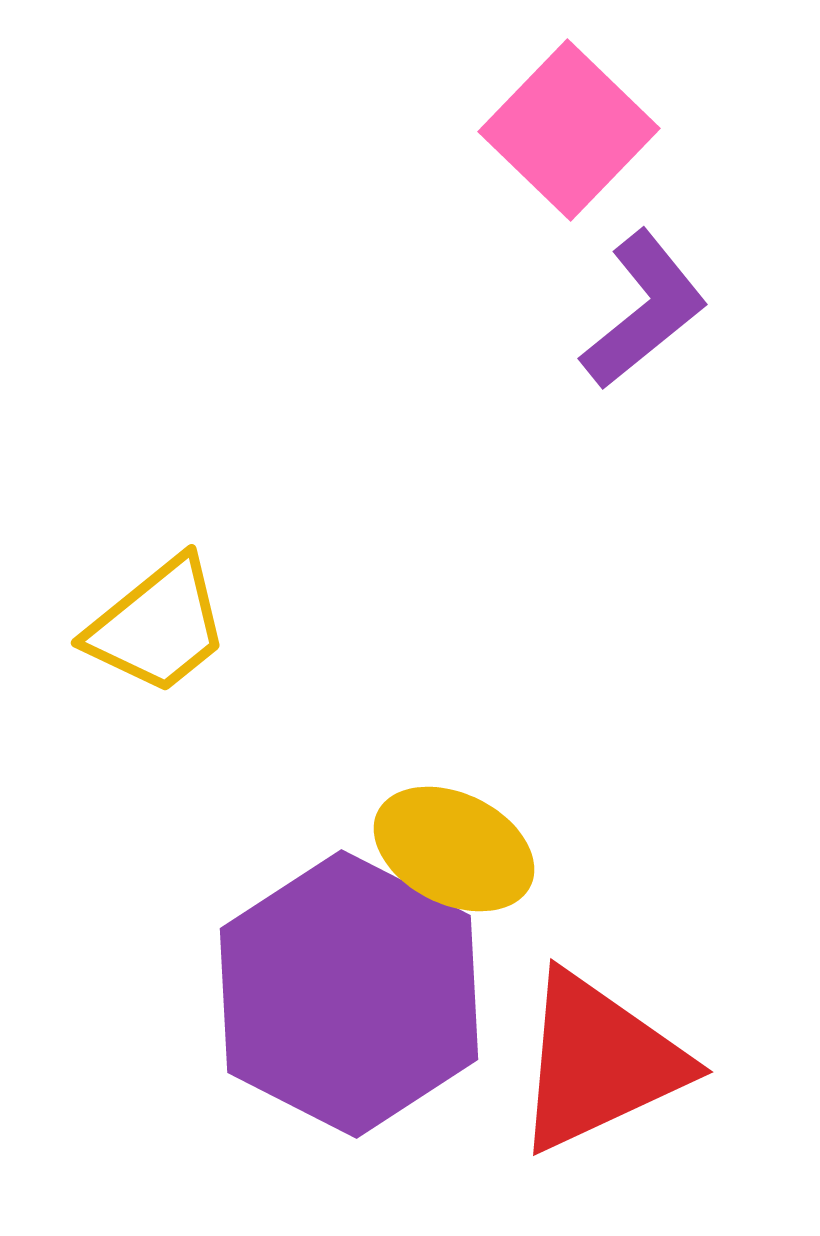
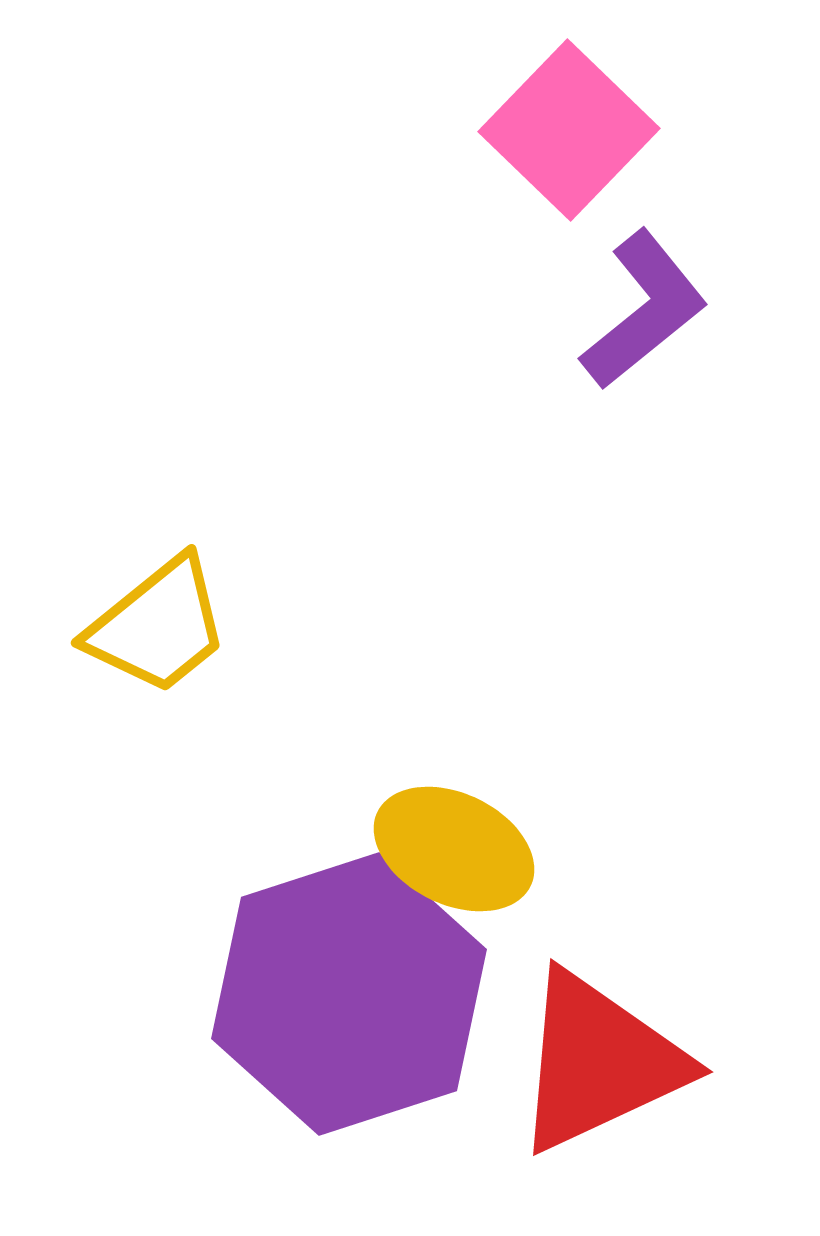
purple hexagon: rotated 15 degrees clockwise
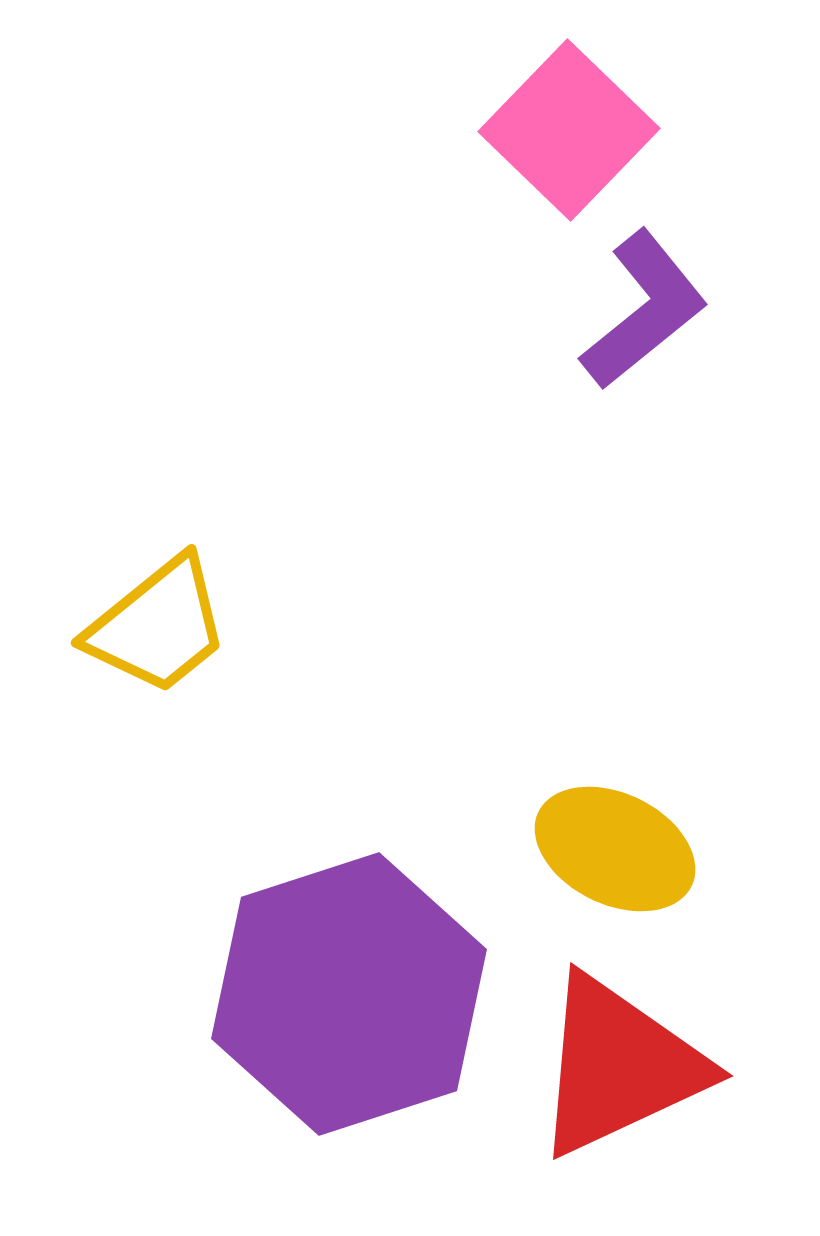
yellow ellipse: moved 161 px right
red triangle: moved 20 px right, 4 px down
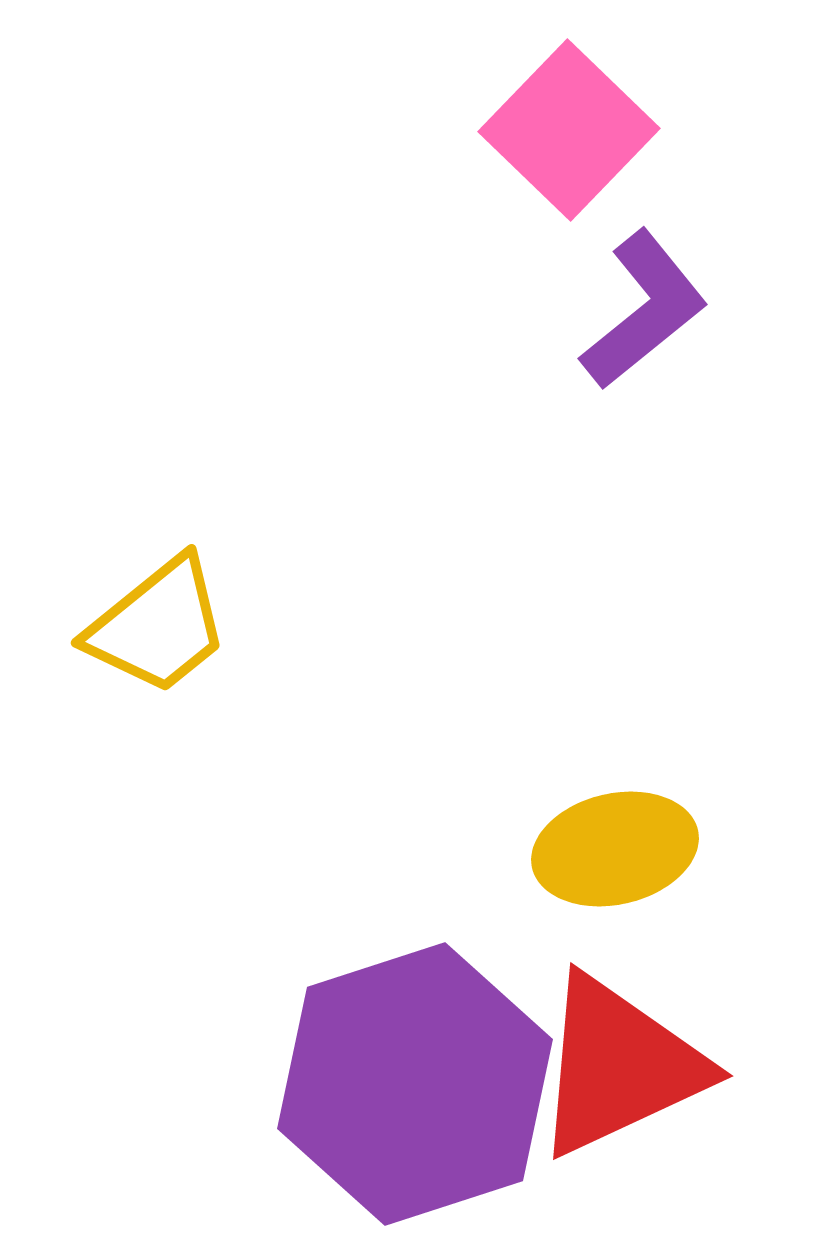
yellow ellipse: rotated 39 degrees counterclockwise
purple hexagon: moved 66 px right, 90 px down
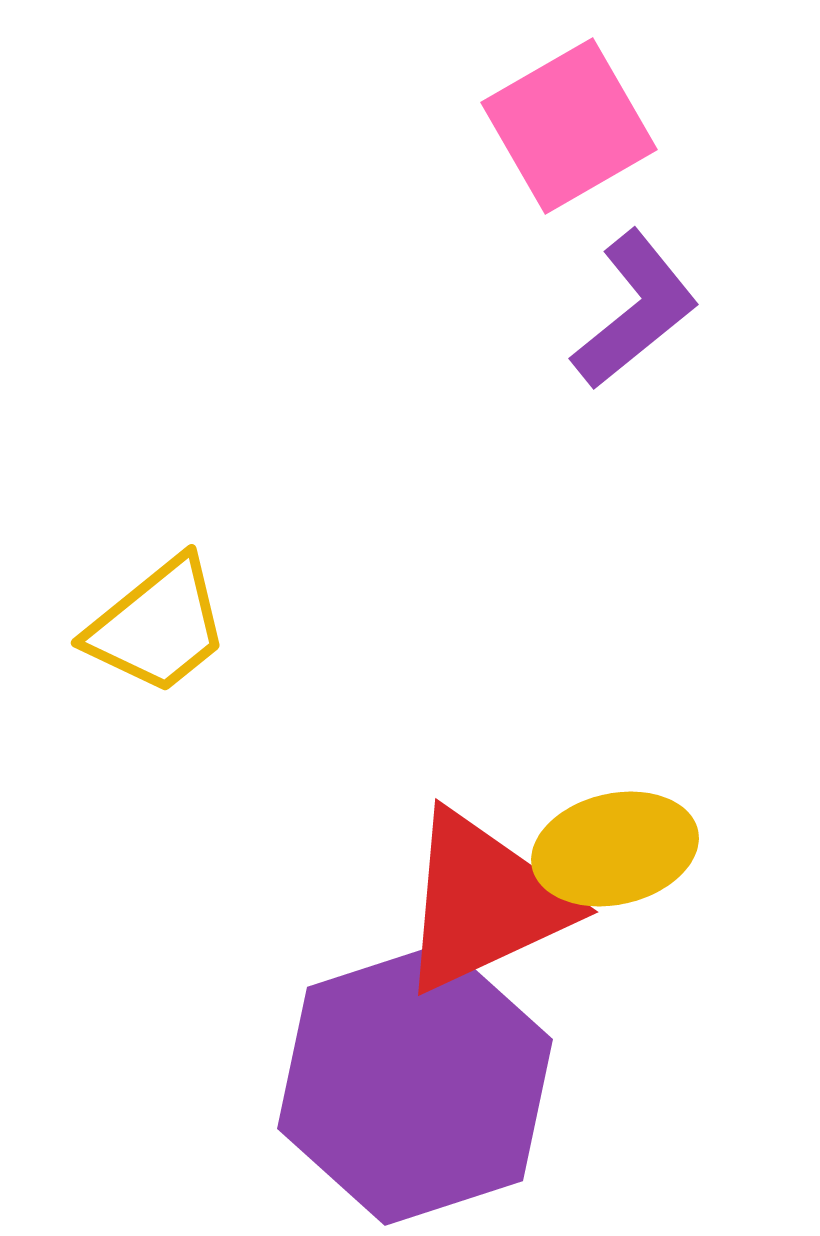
pink square: moved 4 px up; rotated 16 degrees clockwise
purple L-shape: moved 9 px left
red triangle: moved 135 px left, 164 px up
